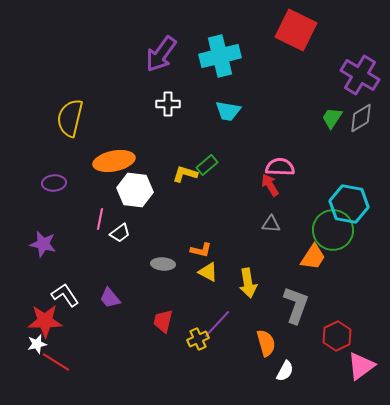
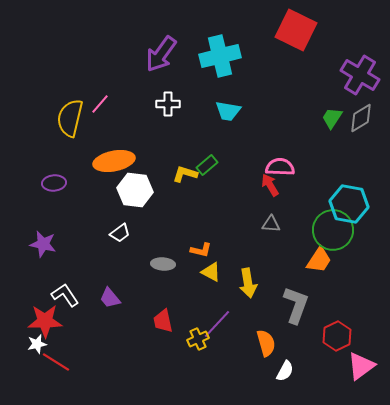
pink line: moved 115 px up; rotated 30 degrees clockwise
orange trapezoid: moved 6 px right, 3 px down
yellow triangle: moved 3 px right
red trapezoid: rotated 25 degrees counterclockwise
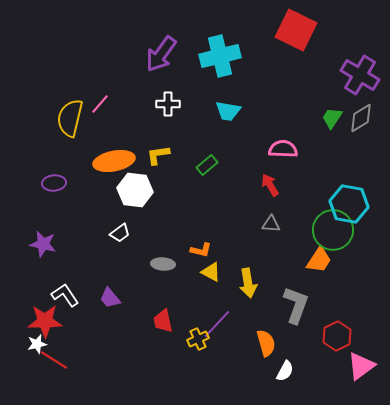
pink semicircle: moved 3 px right, 18 px up
yellow L-shape: moved 27 px left, 19 px up; rotated 25 degrees counterclockwise
red line: moved 2 px left, 2 px up
